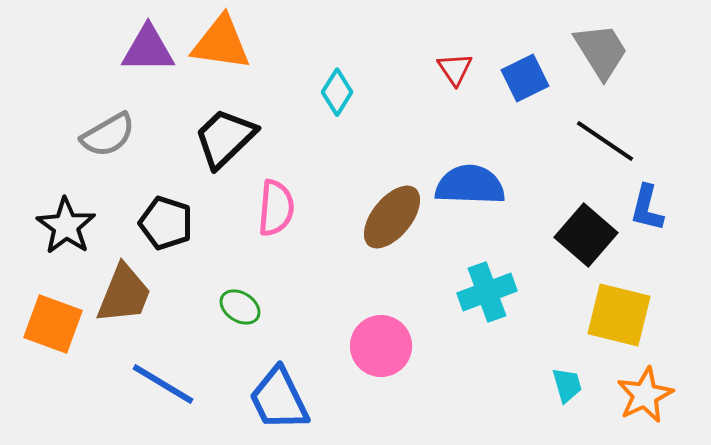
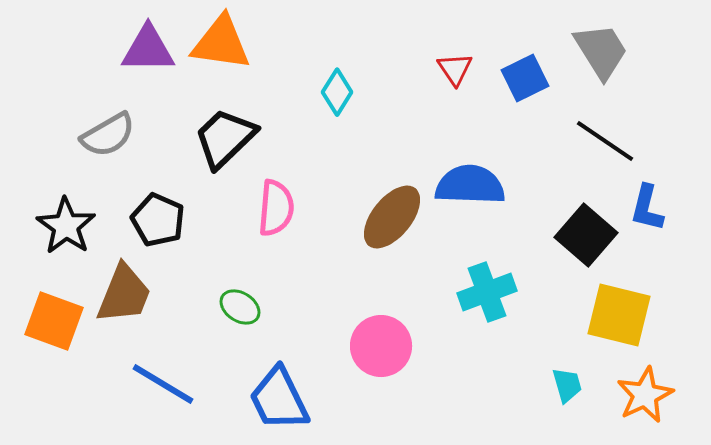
black pentagon: moved 8 px left, 3 px up; rotated 6 degrees clockwise
orange square: moved 1 px right, 3 px up
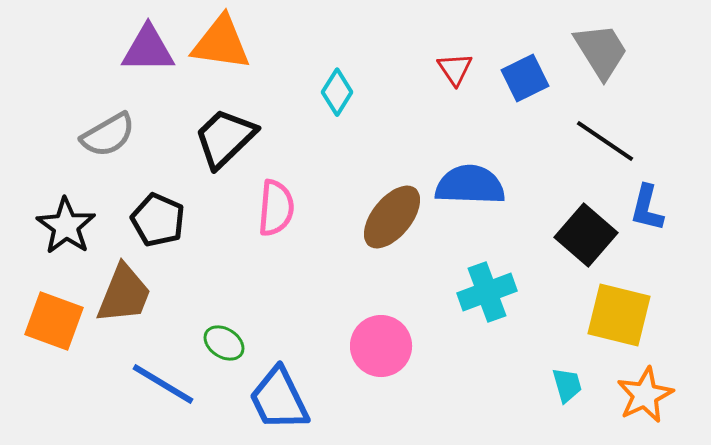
green ellipse: moved 16 px left, 36 px down
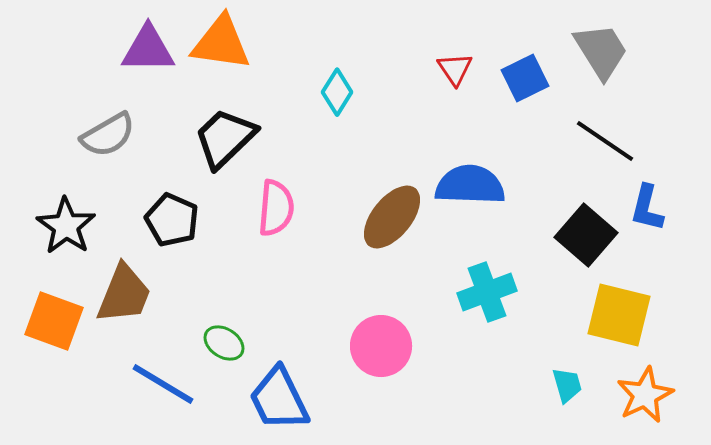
black pentagon: moved 14 px right
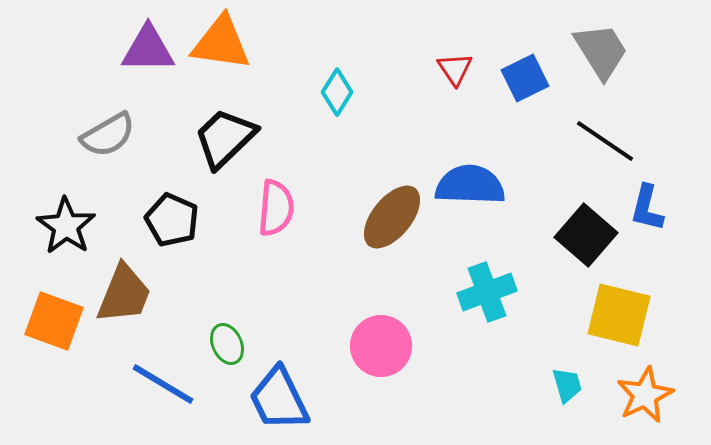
green ellipse: moved 3 px right, 1 px down; rotated 33 degrees clockwise
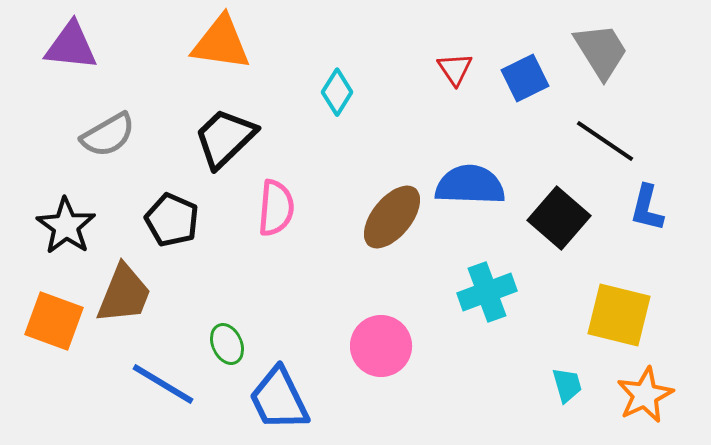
purple triangle: moved 77 px left, 3 px up; rotated 6 degrees clockwise
black square: moved 27 px left, 17 px up
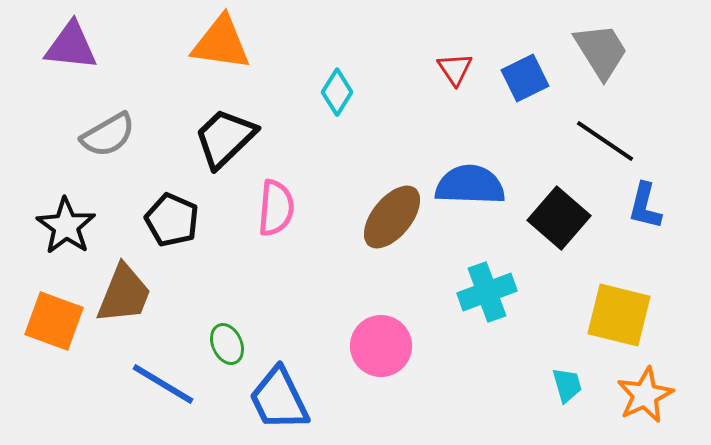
blue L-shape: moved 2 px left, 2 px up
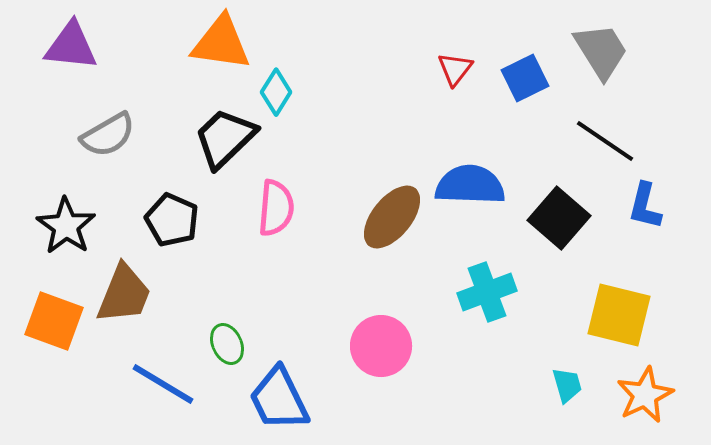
red triangle: rotated 12 degrees clockwise
cyan diamond: moved 61 px left
